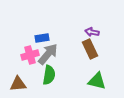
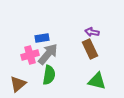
brown triangle: rotated 36 degrees counterclockwise
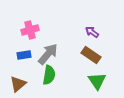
purple arrow: rotated 24 degrees clockwise
blue rectangle: moved 18 px left, 17 px down
brown rectangle: moved 1 px right, 6 px down; rotated 30 degrees counterclockwise
pink cross: moved 25 px up
green triangle: rotated 42 degrees clockwise
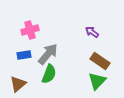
brown rectangle: moved 9 px right, 6 px down
green semicircle: moved 1 px up; rotated 12 degrees clockwise
green triangle: rotated 18 degrees clockwise
